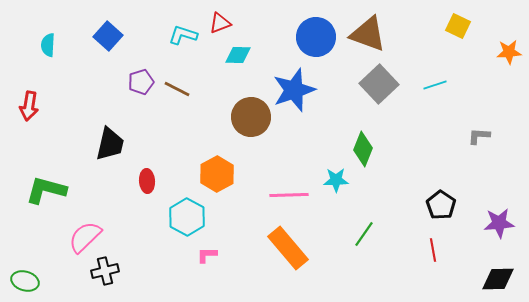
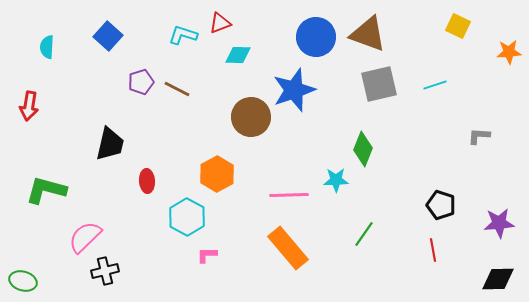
cyan semicircle: moved 1 px left, 2 px down
gray square: rotated 30 degrees clockwise
black pentagon: rotated 16 degrees counterclockwise
green ellipse: moved 2 px left
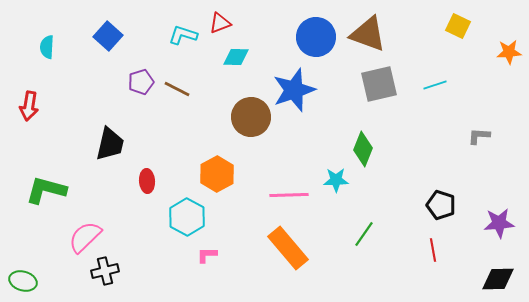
cyan diamond: moved 2 px left, 2 px down
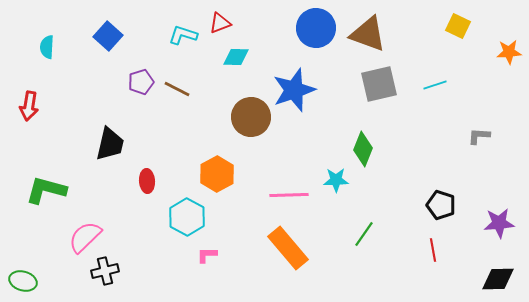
blue circle: moved 9 px up
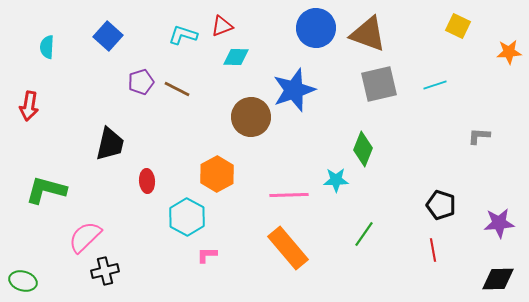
red triangle: moved 2 px right, 3 px down
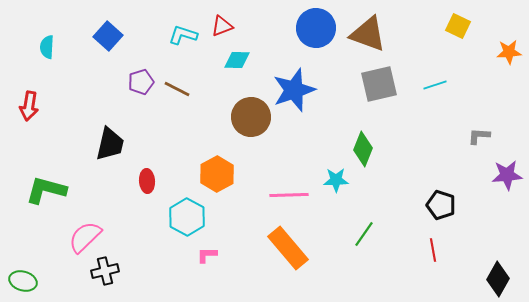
cyan diamond: moved 1 px right, 3 px down
purple star: moved 8 px right, 48 px up
black diamond: rotated 60 degrees counterclockwise
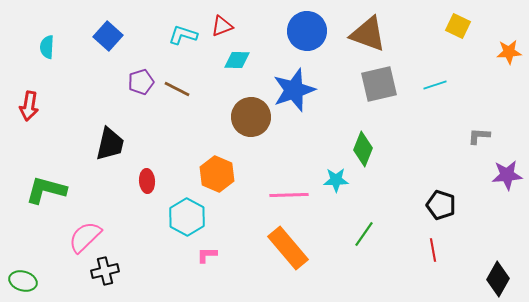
blue circle: moved 9 px left, 3 px down
orange hexagon: rotated 8 degrees counterclockwise
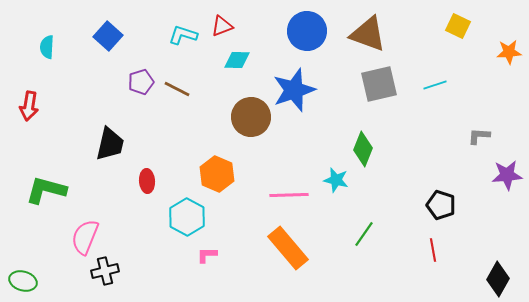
cyan star: rotated 15 degrees clockwise
pink semicircle: rotated 24 degrees counterclockwise
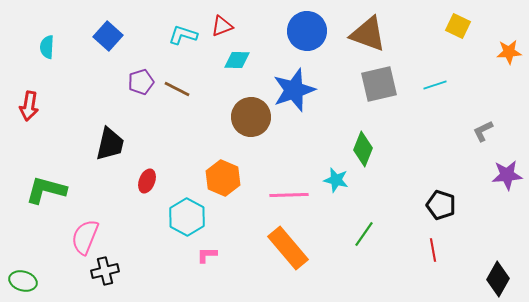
gray L-shape: moved 4 px right, 5 px up; rotated 30 degrees counterclockwise
orange hexagon: moved 6 px right, 4 px down
red ellipse: rotated 25 degrees clockwise
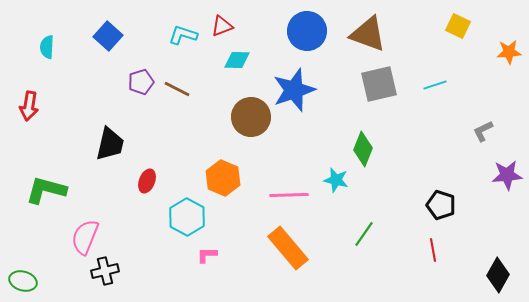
black diamond: moved 4 px up
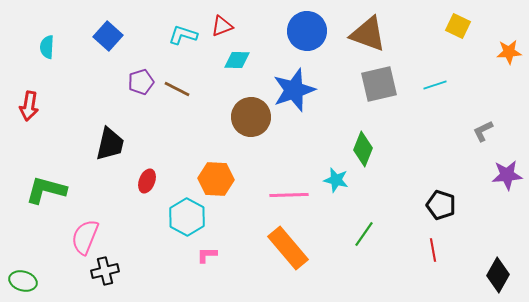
orange hexagon: moved 7 px left, 1 px down; rotated 20 degrees counterclockwise
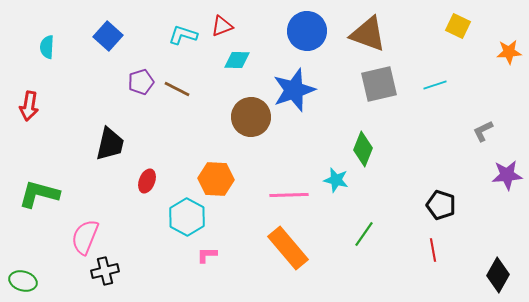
green L-shape: moved 7 px left, 4 px down
